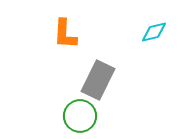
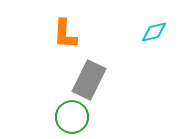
gray rectangle: moved 9 px left
green circle: moved 8 px left, 1 px down
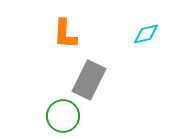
cyan diamond: moved 8 px left, 2 px down
green circle: moved 9 px left, 1 px up
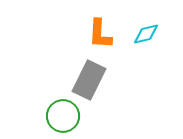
orange L-shape: moved 35 px right
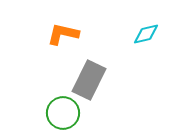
orange L-shape: moved 37 px left; rotated 100 degrees clockwise
green circle: moved 3 px up
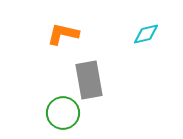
gray rectangle: rotated 36 degrees counterclockwise
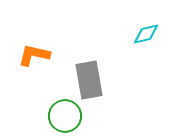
orange L-shape: moved 29 px left, 21 px down
green circle: moved 2 px right, 3 px down
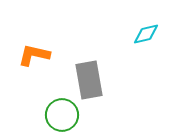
green circle: moved 3 px left, 1 px up
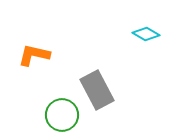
cyan diamond: rotated 44 degrees clockwise
gray rectangle: moved 8 px right, 10 px down; rotated 18 degrees counterclockwise
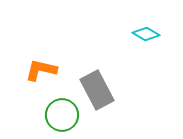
orange L-shape: moved 7 px right, 15 px down
